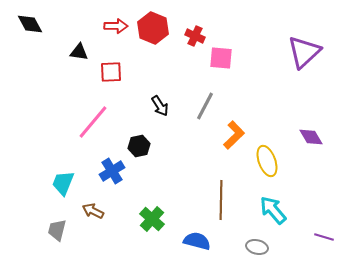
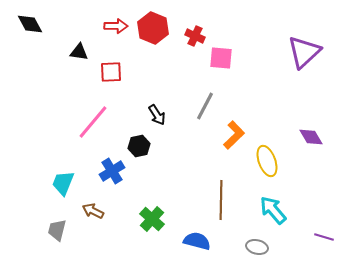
black arrow: moved 3 px left, 9 px down
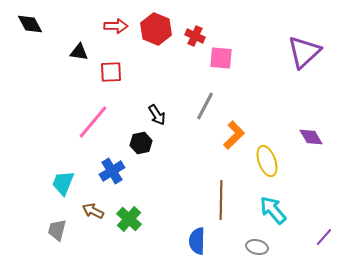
red hexagon: moved 3 px right, 1 px down
black hexagon: moved 2 px right, 3 px up
green cross: moved 23 px left
purple line: rotated 66 degrees counterclockwise
blue semicircle: rotated 104 degrees counterclockwise
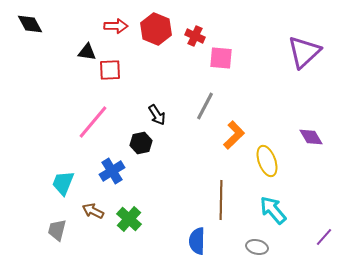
black triangle: moved 8 px right
red square: moved 1 px left, 2 px up
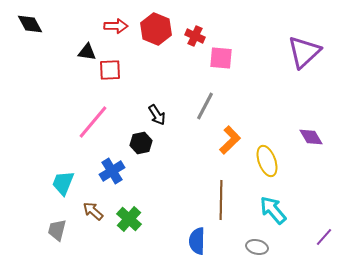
orange L-shape: moved 4 px left, 5 px down
brown arrow: rotated 15 degrees clockwise
